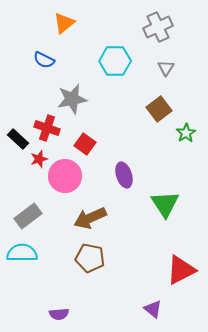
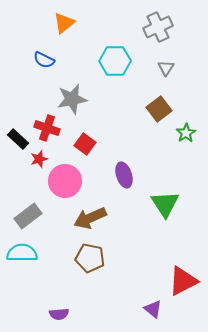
pink circle: moved 5 px down
red triangle: moved 2 px right, 11 px down
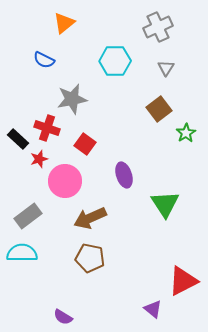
purple semicircle: moved 4 px right, 3 px down; rotated 36 degrees clockwise
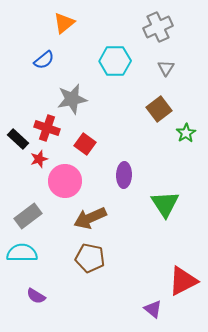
blue semicircle: rotated 65 degrees counterclockwise
purple ellipse: rotated 20 degrees clockwise
purple semicircle: moved 27 px left, 21 px up
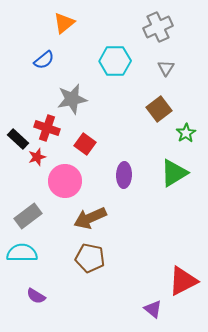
red star: moved 2 px left, 2 px up
green triangle: moved 9 px right, 31 px up; rotated 32 degrees clockwise
